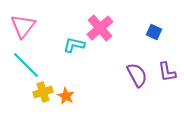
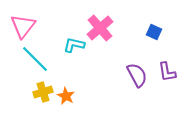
cyan line: moved 9 px right, 6 px up
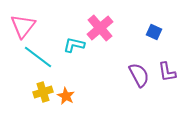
cyan line: moved 3 px right, 2 px up; rotated 8 degrees counterclockwise
purple semicircle: moved 2 px right
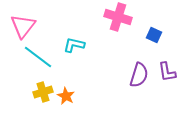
pink cross: moved 18 px right, 11 px up; rotated 32 degrees counterclockwise
blue square: moved 3 px down
purple semicircle: rotated 45 degrees clockwise
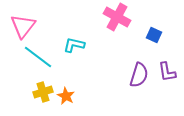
pink cross: moved 1 px left; rotated 12 degrees clockwise
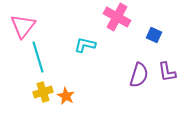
cyan L-shape: moved 11 px right
cyan line: rotated 36 degrees clockwise
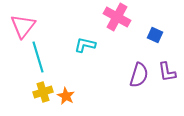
blue square: moved 1 px right
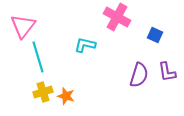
orange star: rotated 12 degrees counterclockwise
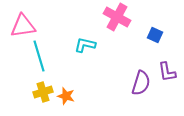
pink triangle: rotated 44 degrees clockwise
cyan line: moved 1 px right, 1 px up
purple semicircle: moved 2 px right, 8 px down
